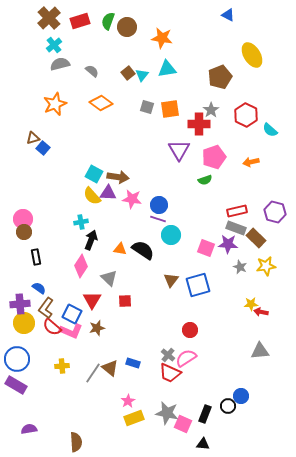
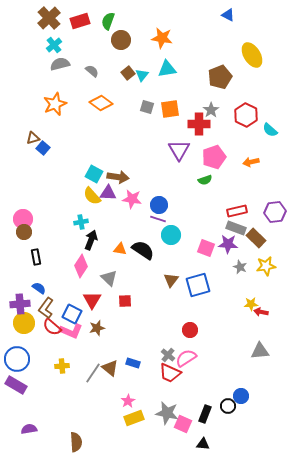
brown circle at (127, 27): moved 6 px left, 13 px down
purple hexagon at (275, 212): rotated 20 degrees counterclockwise
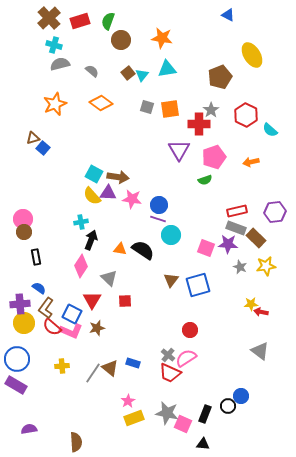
cyan cross at (54, 45): rotated 35 degrees counterclockwise
gray triangle at (260, 351): rotated 42 degrees clockwise
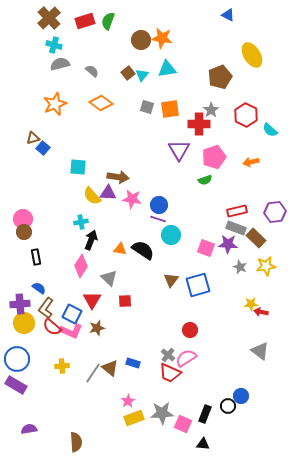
red rectangle at (80, 21): moved 5 px right
brown circle at (121, 40): moved 20 px right
cyan square at (94, 174): moved 16 px left, 7 px up; rotated 24 degrees counterclockwise
gray star at (167, 413): moved 5 px left; rotated 15 degrees counterclockwise
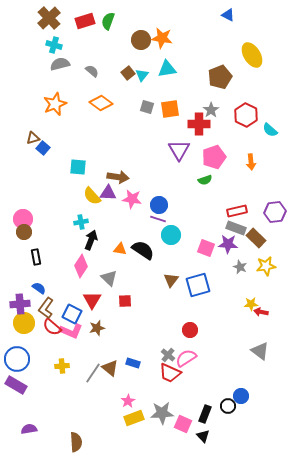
orange arrow at (251, 162): rotated 84 degrees counterclockwise
black triangle at (203, 444): moved 8 px up; rotated 40 degrees clockwise
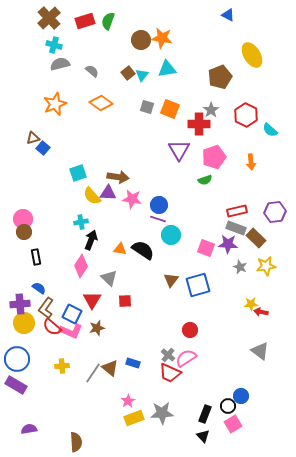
orange square at (170, 109): rotated 30 degrees clockwise
cyan square at (78, 167): moved 6 px down; rotated 24 degrees counterclockwise
pink square at (183, 424): moved 50 px right; rotated 36 degrees clockwise
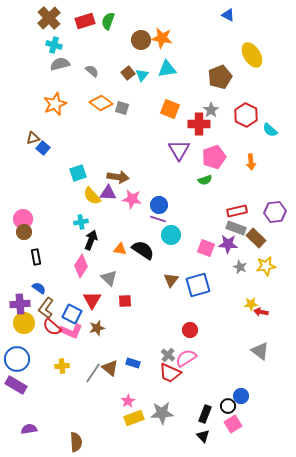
gray square at (147, 107): moved 25 px left, 1 px down
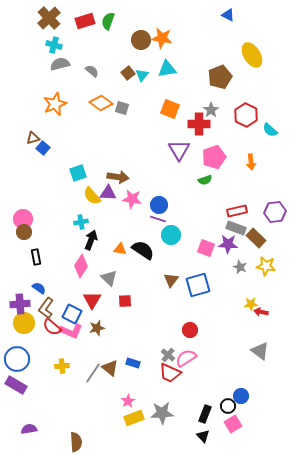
yellow star at (266, 266): rotated 18 degrees clockwise
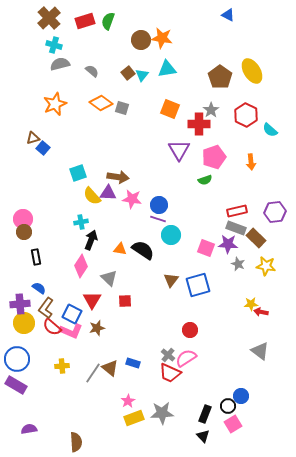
yellow ellipse at (252, 55): moved 16 px down
brown pentagon at (220, 77): rotated 15 degrees counterclockwise
gray star at (240, 267): moved 2 px left, 3 px up
